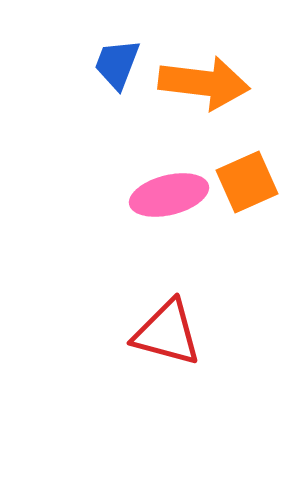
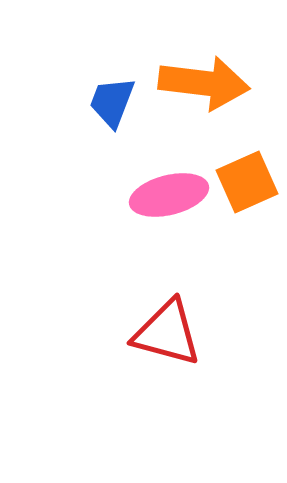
blue trapezoid: moved 5 px left, 38 px down
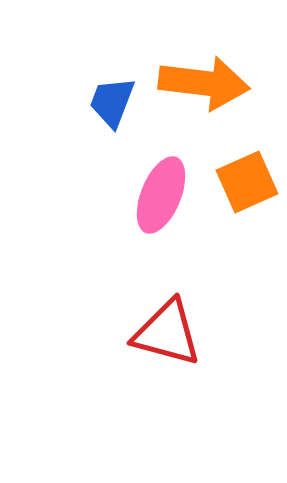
pink ellipse: moved 8 px left; rotated 54 degrees counterclockwise
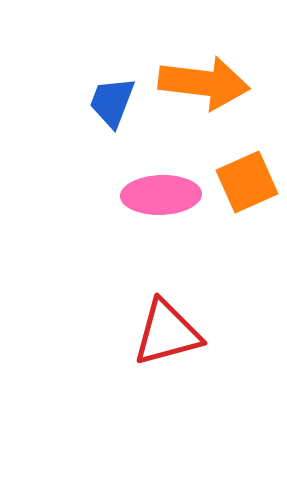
pink ellipse: rotated 66 degrees clockwise
red triangle: rotated 30 degrees counterclockwise
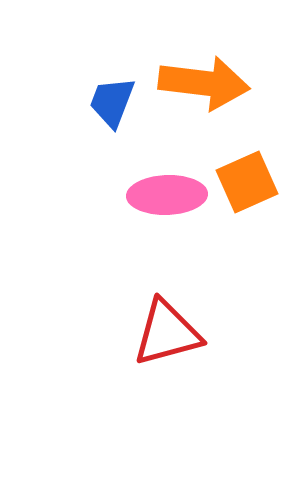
pink ellipse: moved 6 px right
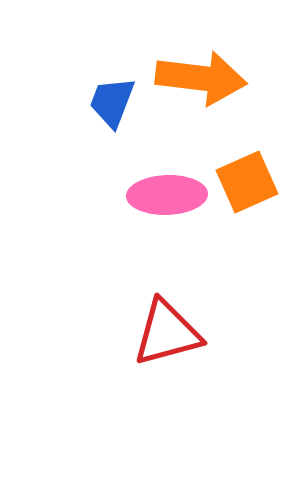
orange arrow: moved 3 px left, 5 px up
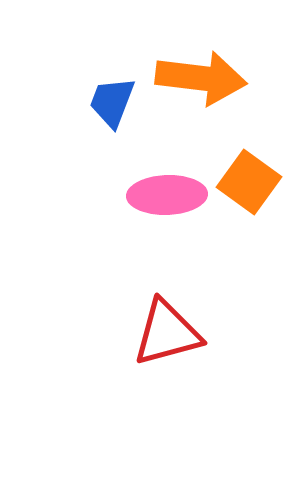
orange square: moved 2 px right; rotated 30 degrees counterclockwise
